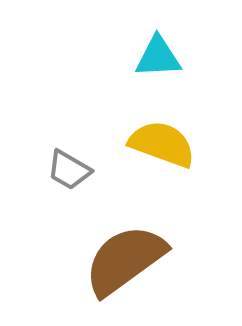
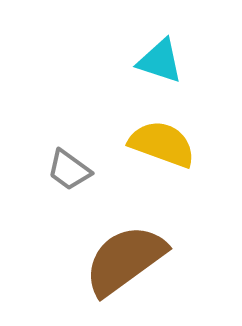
cyan triangle: moved 2 px right, 4 px down; rotated 21 degrees clockwise
gray trapezoid: rotated 6 degrees clockwise
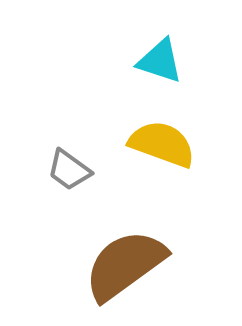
brown semicircle: moved 5 px down
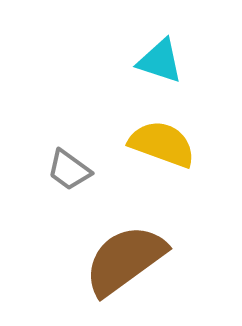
brown semicircle: moved 5 px up
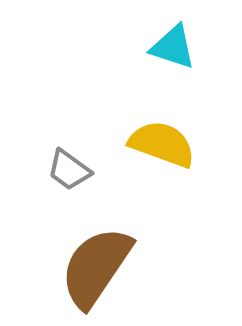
cyan triangle: moved 13 px right, 14 px up
brown semicircle: moved 29 px left, 7 px down; rotated 20 degrees counterclockwise
